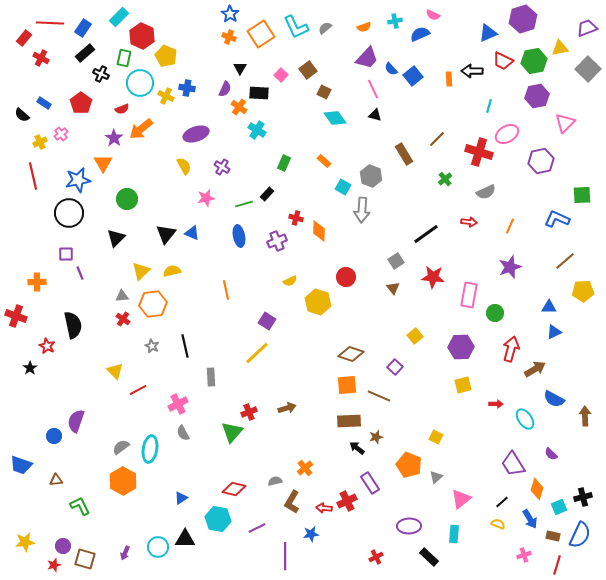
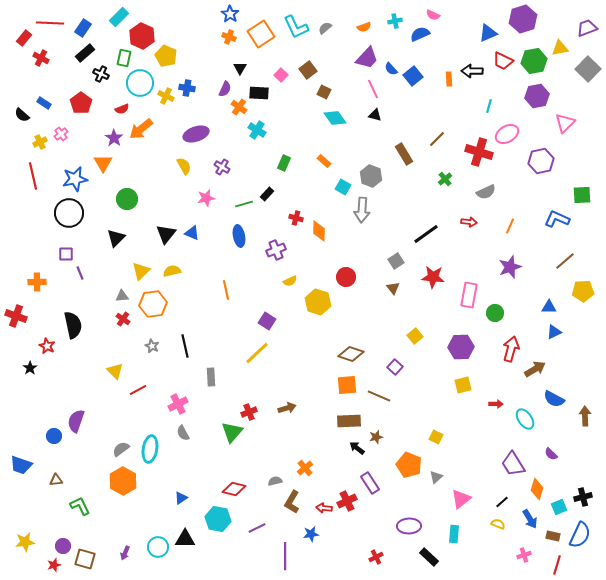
blue star at (78, 180): moved 3 px left, 1 px up
purple cross at (277, 241): moved 1 px left, 9 px down
gray semicircle at (121, 447): moved 2 px down
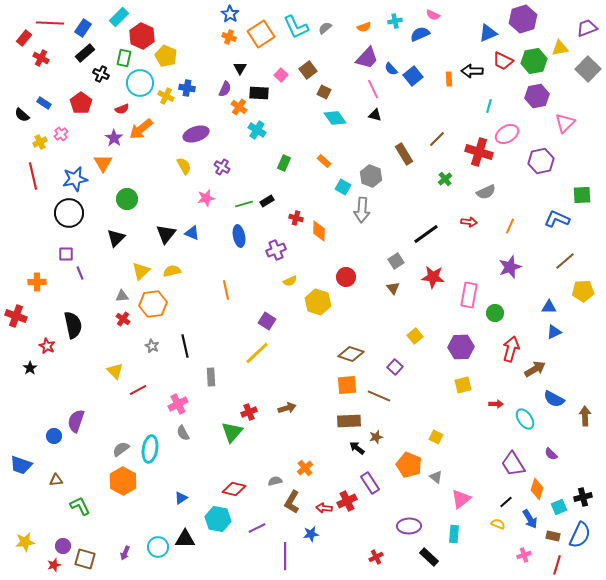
black rectangle at (267, 194): moved 7 px down; rotated 16 degrees clockwise
gray triangle at (436, 477): rotated 40 degrees counterclockwise
black line at (502, 502): moved 4 px right
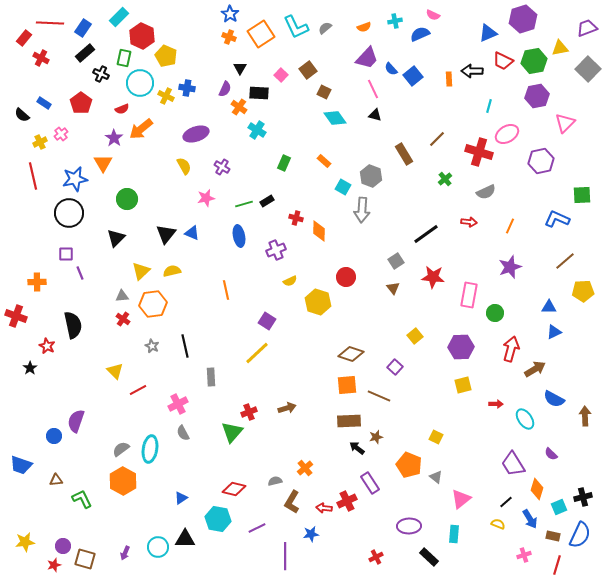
green L-shape at (80, 506): moved 2 px right, 7 px up
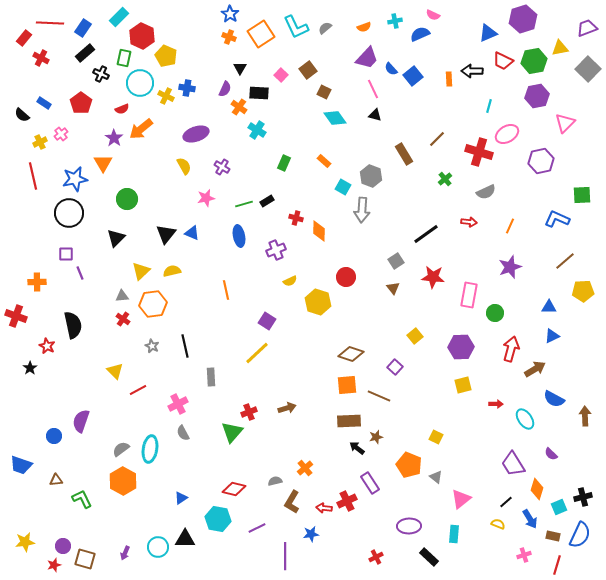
blue triangle at (554, 332): moved 2 px left, 4 px down
purple semicircle at (76, 421): moved 5 px right
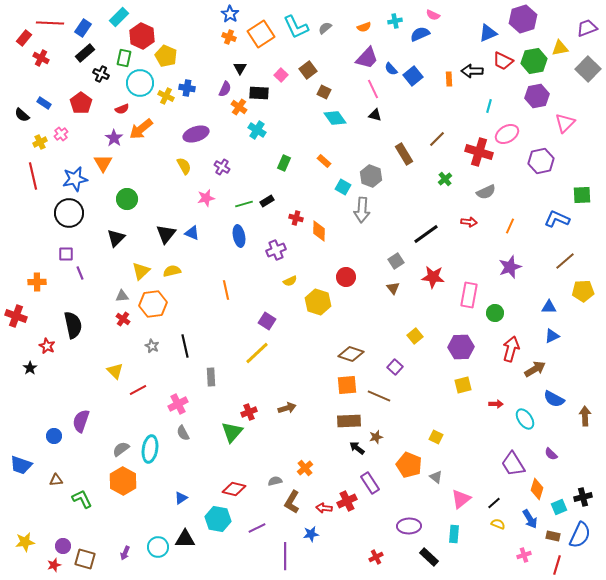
black line at (506, 502): moved 12 px left, 1 px down
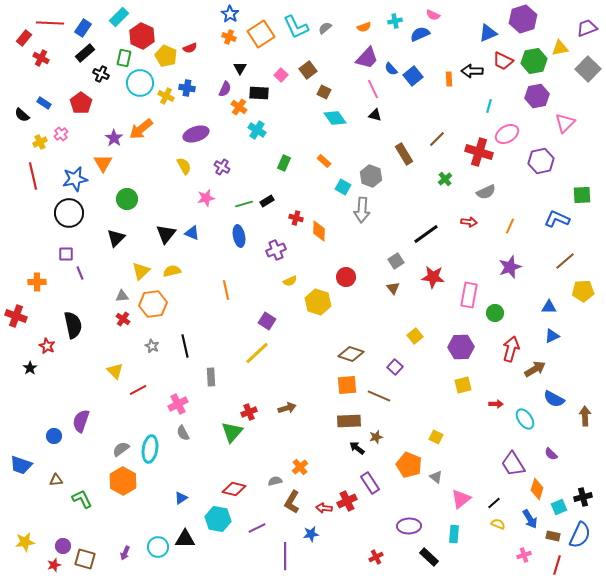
red semicircle at (122, 109): moved 68 px right, 61 px up
orange cross at (305, 468): moved 5 px left, 1 px up
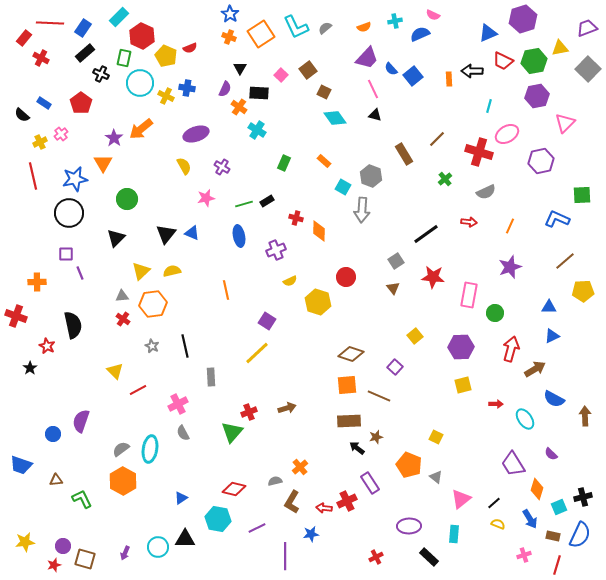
blue circle at (54, 436): moved 1 px left, 2 px up
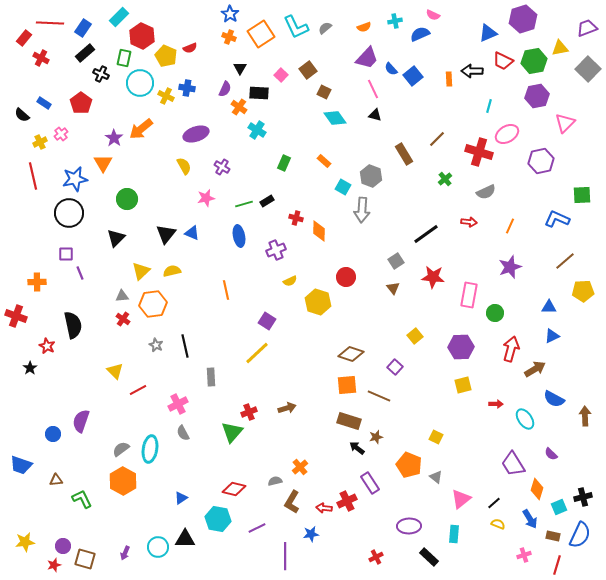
gray star at (152, 346): moved 4 px right, 1 px up
brown rectangle at (349, 421): rotated 20 degrees clockwise
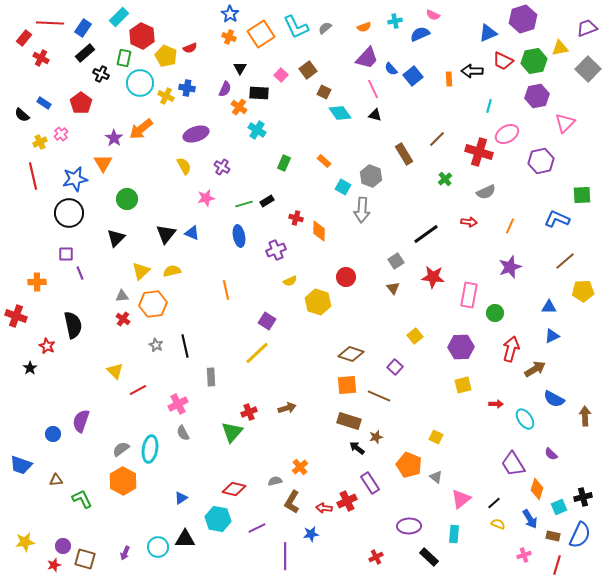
cyan diamond at (335, 118): moved 5 px right, 5 px up
